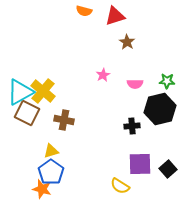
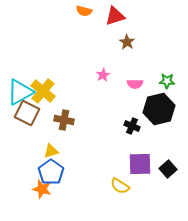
black hexagon: moved 1 px left
black cross: rotated 28 degrees clockwise
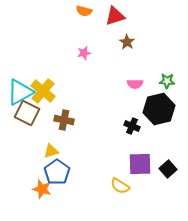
pink star: moved 19 px left, 22 px up; rotated 16 degrees clockwise
blue pentagon: moved 6 px right
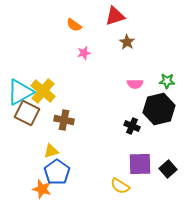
orange semicircle: moved 10 px left, 14 px down; rotated 21 degrees clockwise
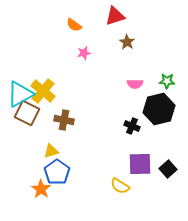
cyan triangle: moved 2 px down
orange star: moved 1 px left; rotated 18 degrees clockwise
